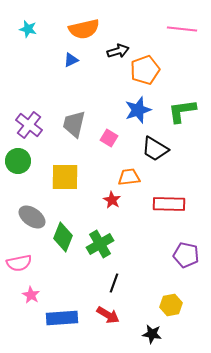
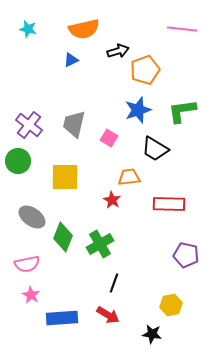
pink semicircle: moved 8 px right, 1 px down
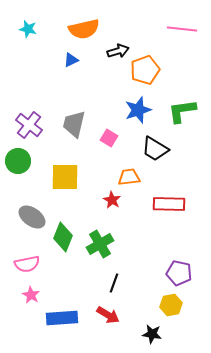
purple pentagon: moved 7 px left, 18 px down
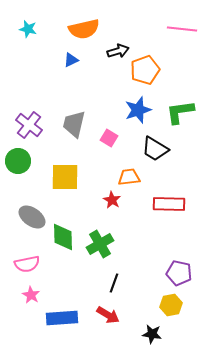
green L-shape: moved 2 px left, 1 px down
green diamond: rotated 24 degrees counterclockwise
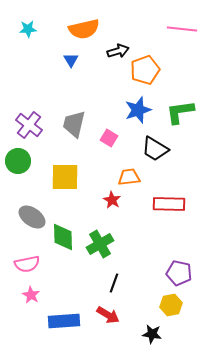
cyan star: rotated 18 degrees counterclockwise
blue triangle: rotated 35 degrees counterclockwise
blue rectangle: moved 2 px right, 3 px down
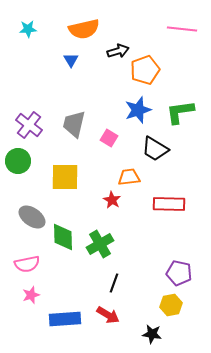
pink star: rotated 24 degrees clockwise
blue rectangle: moved 1 px right, 2 px up
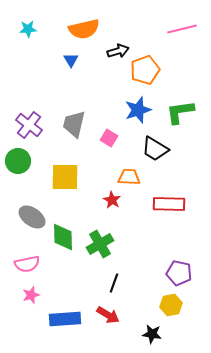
pink line: rotated 20 degrees counterclockwise
orange trapezoid: rotated 10 degrees clockwise
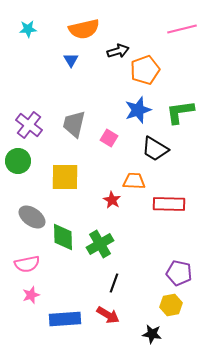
orange trapezoid: moved 5 px right, 4 px down
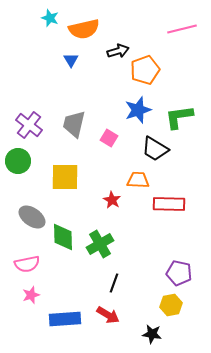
cyan star: moved 22 px right, 11 px up; rotated 24 degrees clockwise
green L-shape: moved 1 px left, 5 px down
orange trapezoid: moved 4 px right, 1 px up
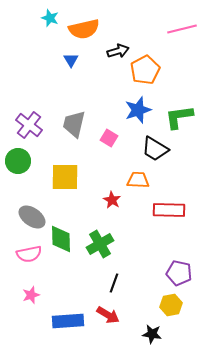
orange pentagon: rotated 8 degrees counterclockwise
red rectangle: moved 6 px down
green diamond: moved 2 px left, 2 px down
pink semicircle: moved 2 px right, 10 px up
blue rectangle: moved 3 px right, 2 px down
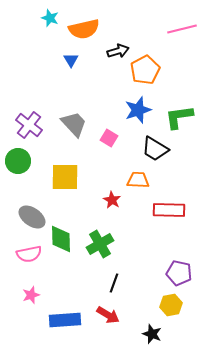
gray trapezoid: rotated 124 degrees clockwise
blue rectangle: moved 3 px left, 1 px up
black star: rotated 12 degrees clockwise
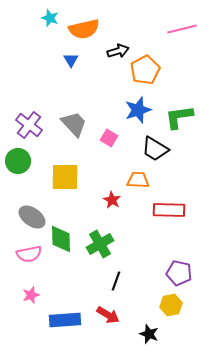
black line: moved 2 px right, 2 px up
black star: moved 3 px left
